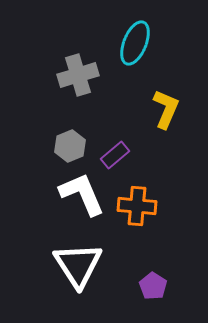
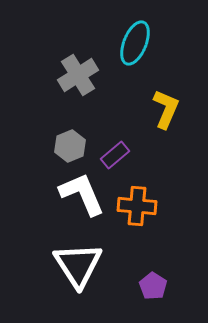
gray cross: rotated 15 degrees counterclockwise
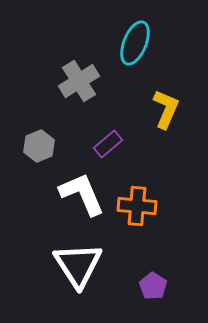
gray cross: moved 1 px right, 6 px down
gray hexagon: moved 31 px left
purple rectangle: moved 7 px left, 11 px up
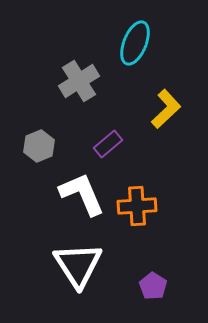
yellow L-shape: rotated 24 degrees clockwise
orange cross: rotated 9 degrees counterclockwise
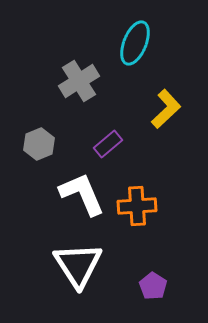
gray hexagon: moved 2 px up
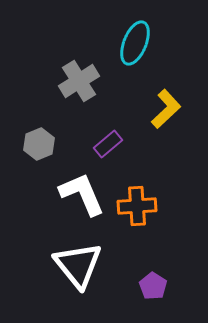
white triangle: rotated 6 degrees counterclockwise
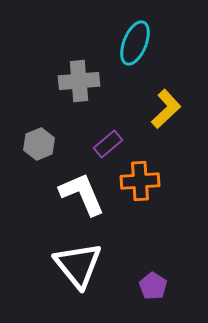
gray cross: rotated 27 degrees clockwise
orange cross: moved 3 px right, 25 px up
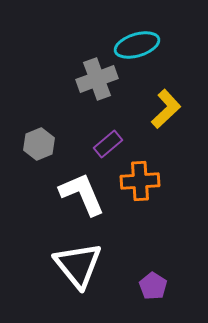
cyan ellipse: moved 2 px right, 2 px down; rotated 51 degrees clockwise
gray cross: moved 18 px right, 2 px up; rotated 15 degrees counterclockwise
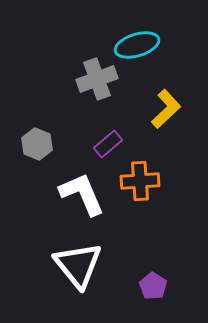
gray hexagon: moved 2 px left; rotated 16 degrees counterclockwise
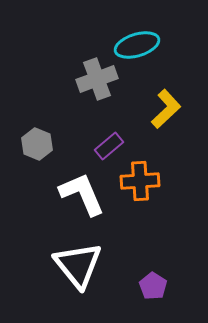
purple rectangle: moved 1 px right, 2 px down
